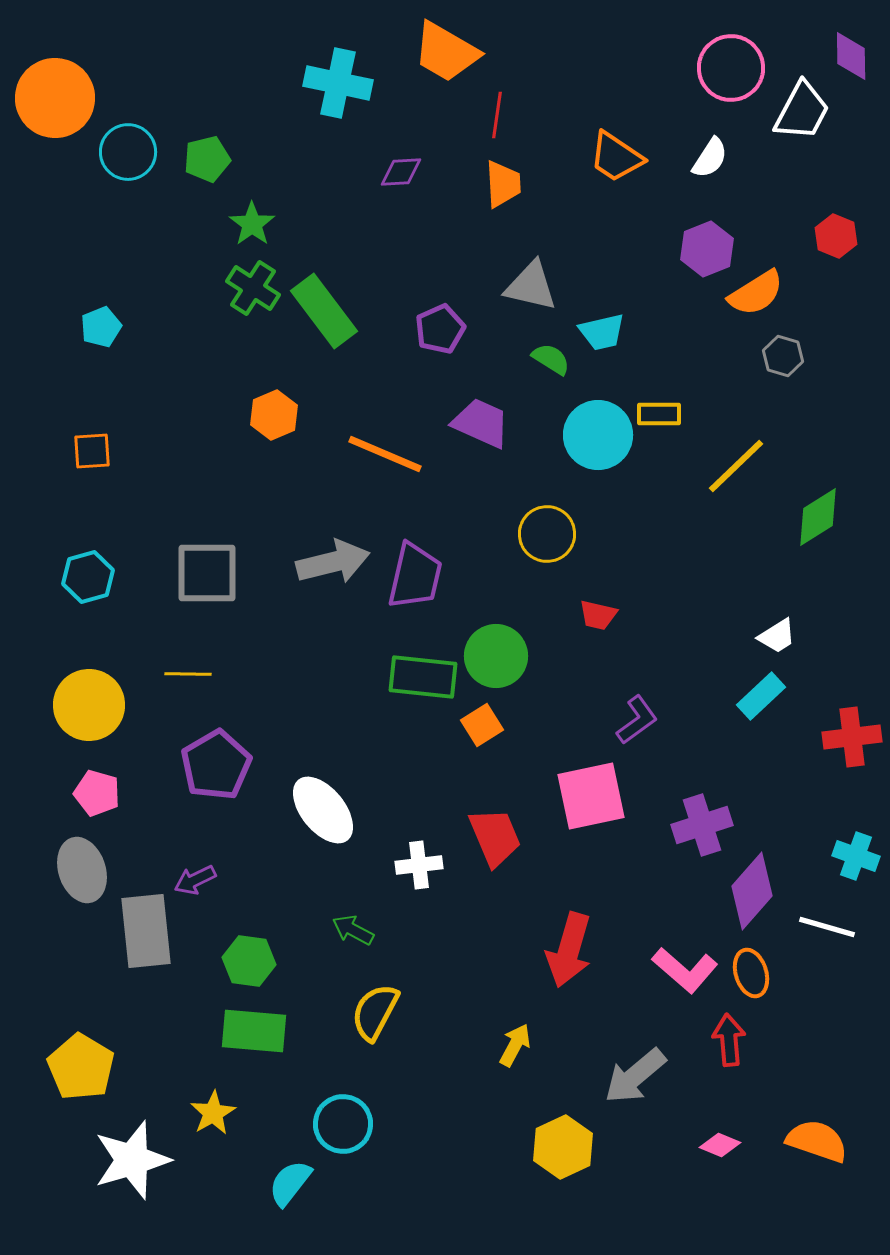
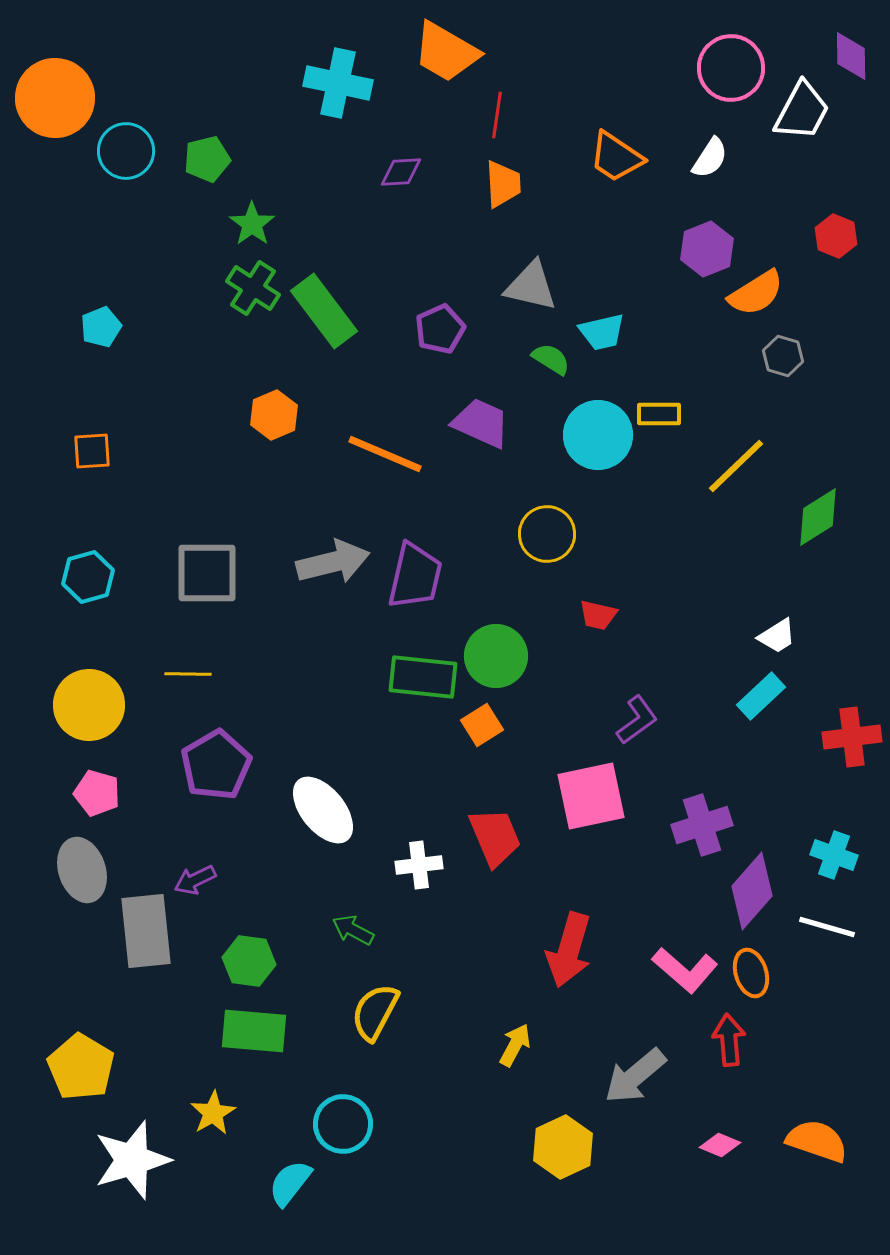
cyan circle at (128, 152): moved 2 px left, 1 px up
cyan cross at (856, 856): moved 22 px left, 1 px up
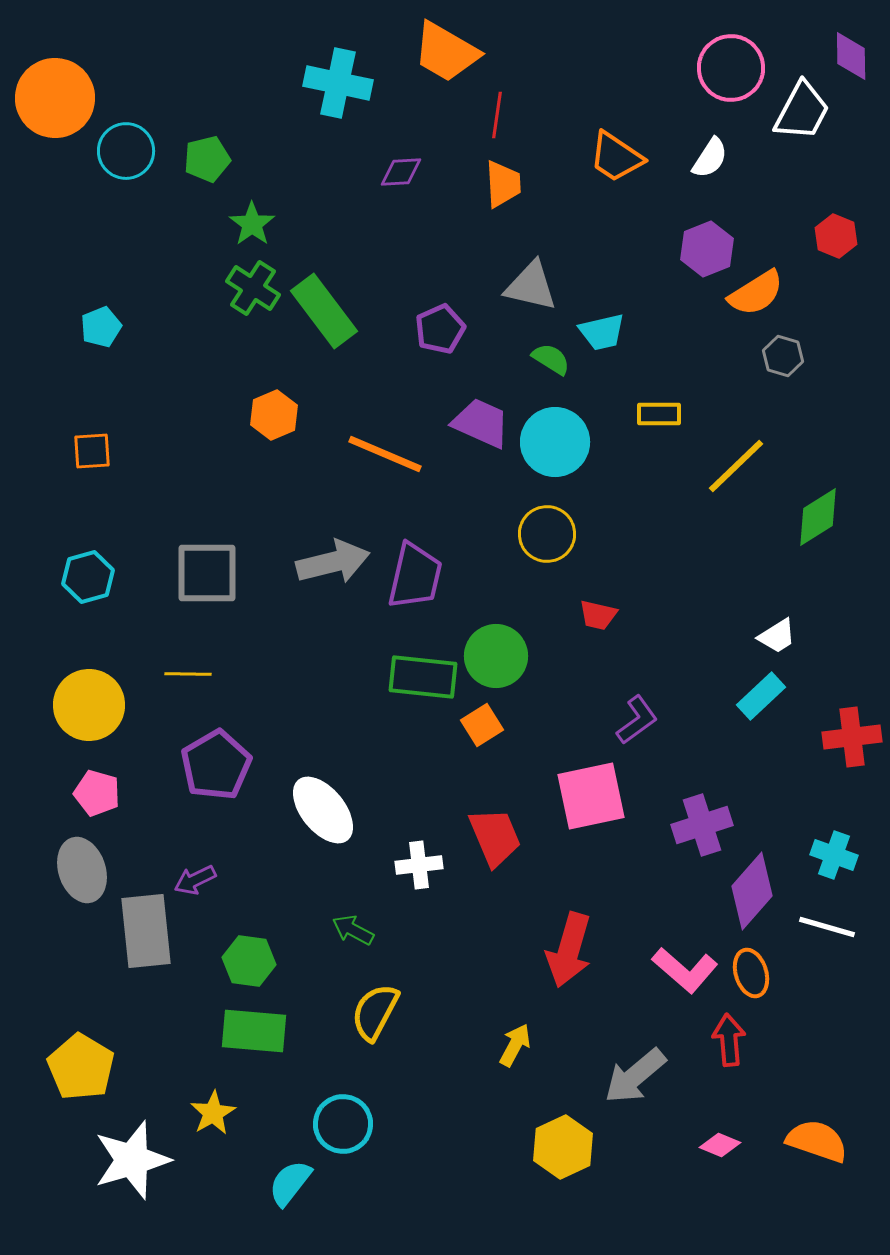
cyan circle at (598, 435): moved 43 px left, 7 px down
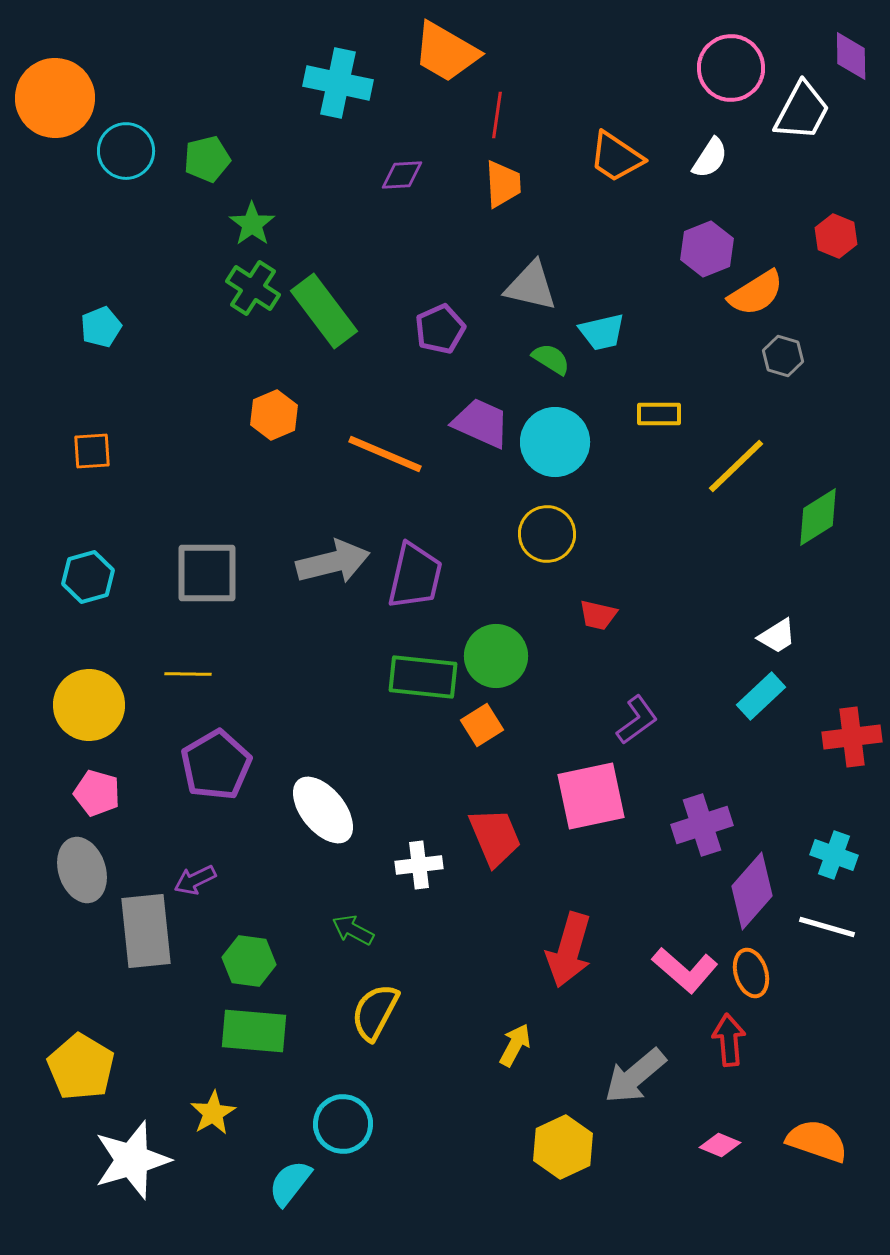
purple diamond at (401, 172): moved 1 px right, 3 px down
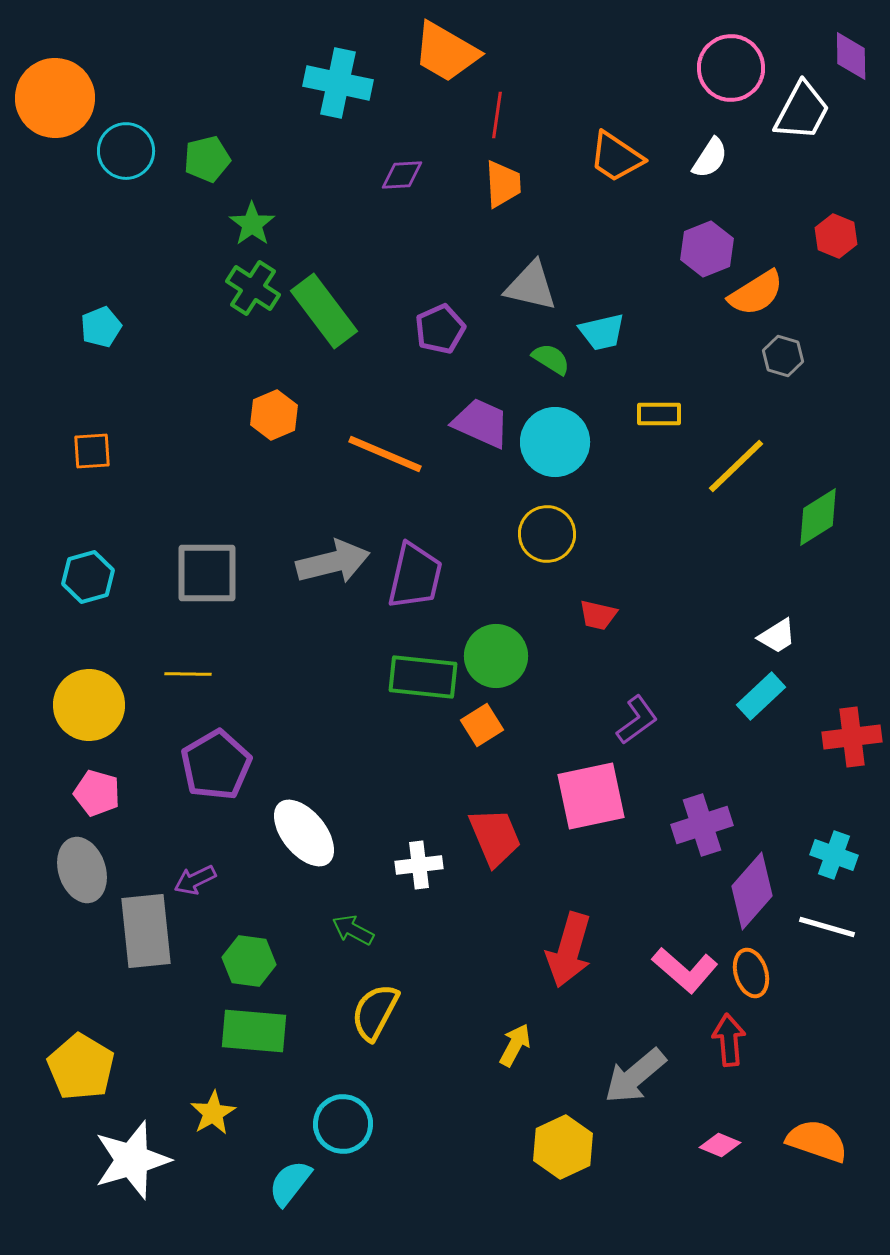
white ellipse at (323, 810): moved 19 px left, 23 px down
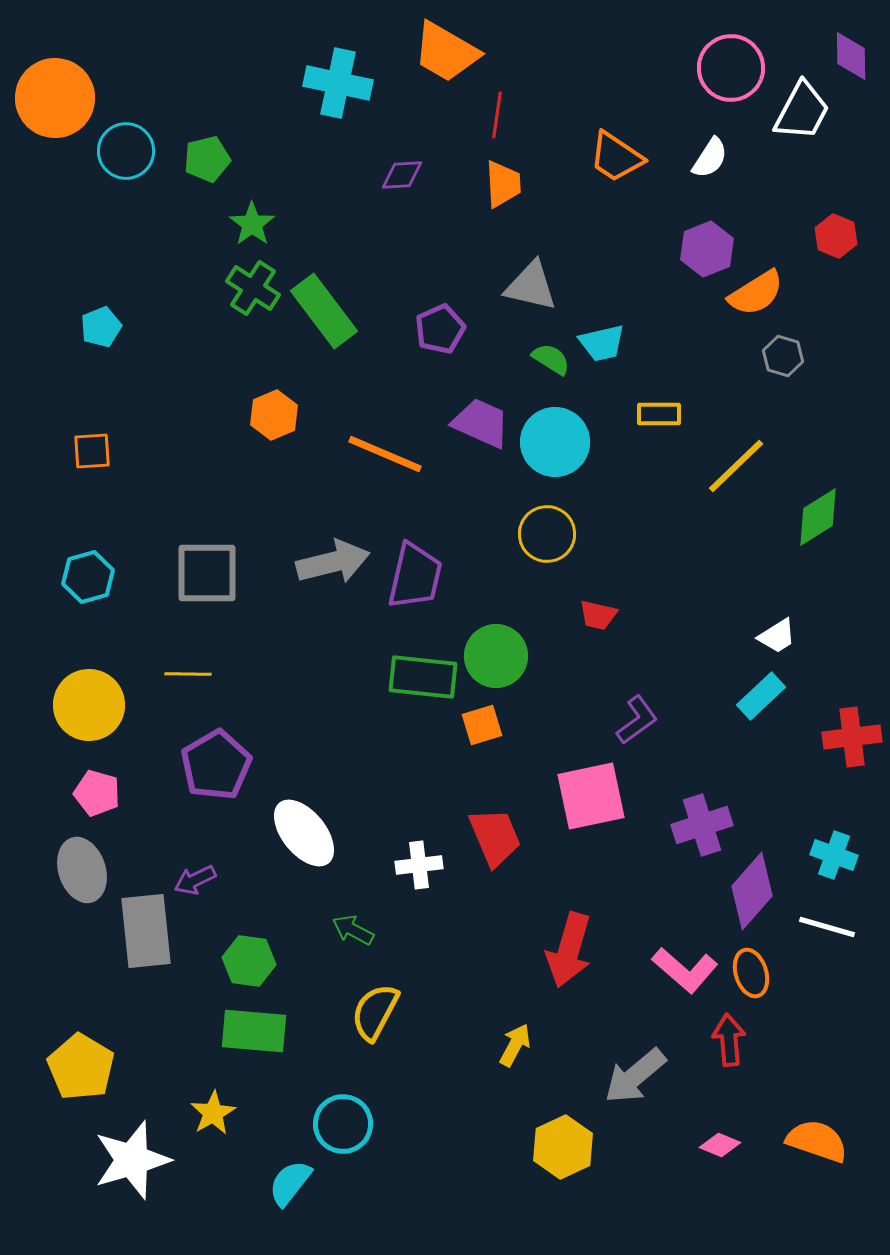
cyan trapezoid at (602, 332): moved 11 px down
orange square at (482, 725): rotated 15 degrees clockwise
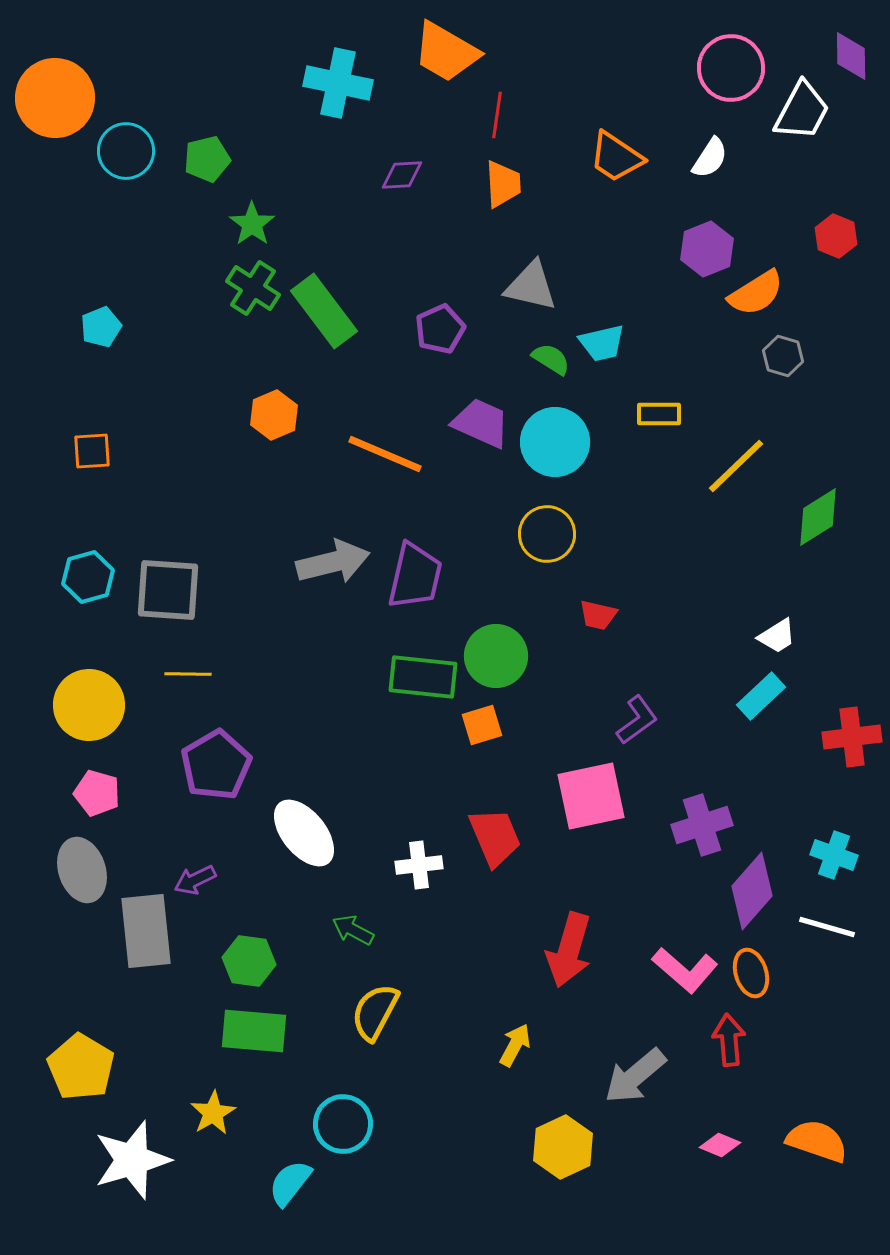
gray square at (207, 573): moved 39 px left, 17 px down; rotated 4 degrees clockwise
